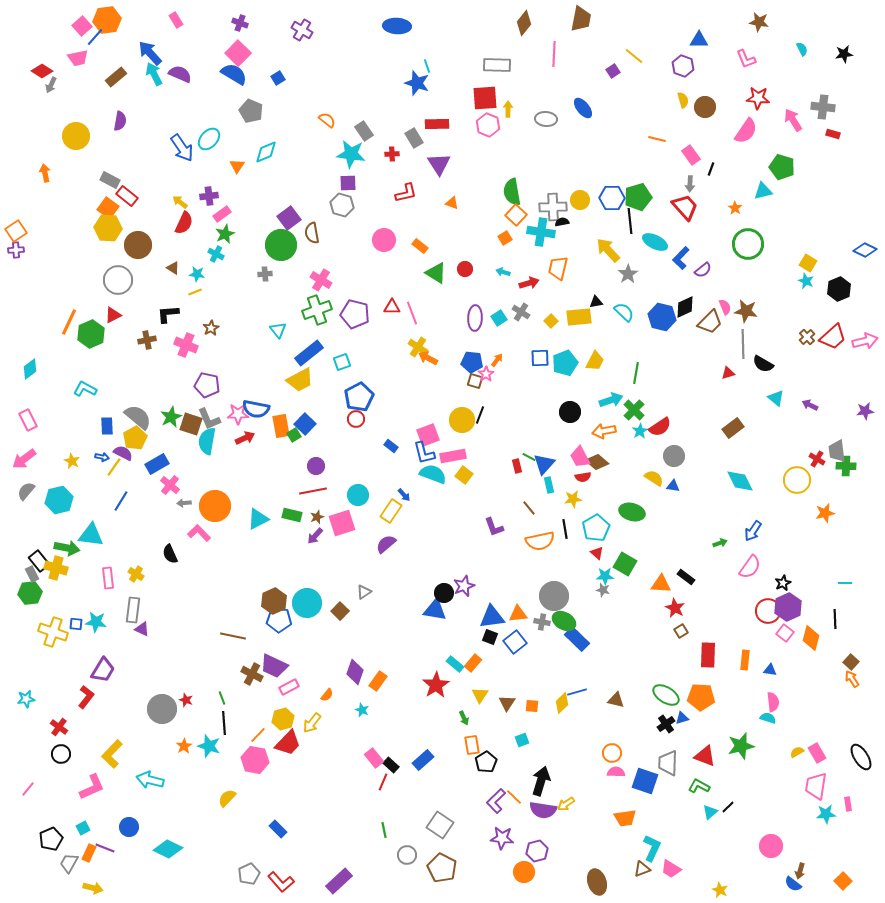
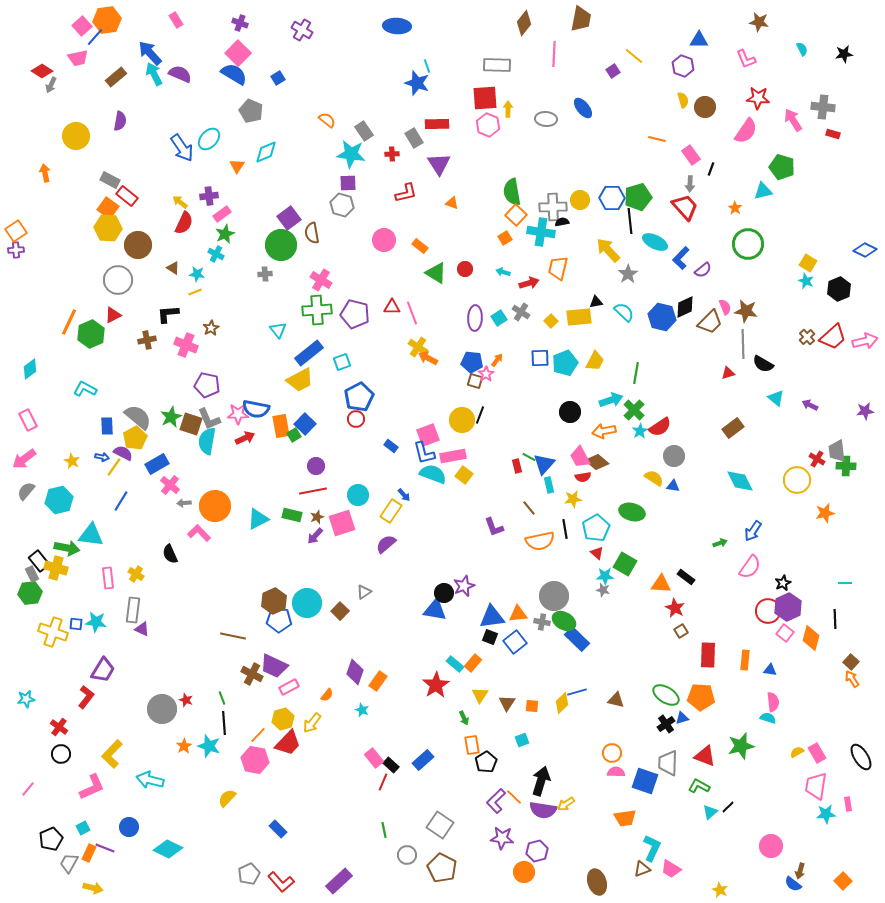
green cross at (317, 310): rotated 16 degrees clockwise
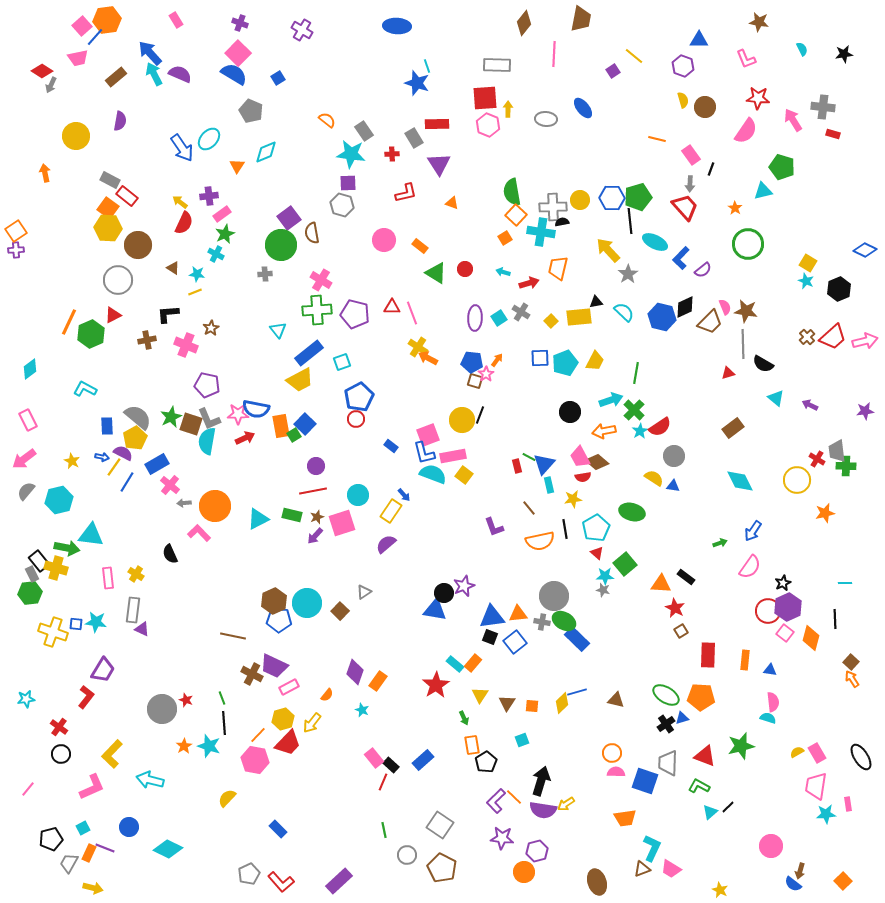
blue line at (121, 501): moved 6 px right, 19 px up
green square at (625, 564): rotated 20 degrees clockwise
black pentagon at (51, 839): rotated 10 degrees clockwise
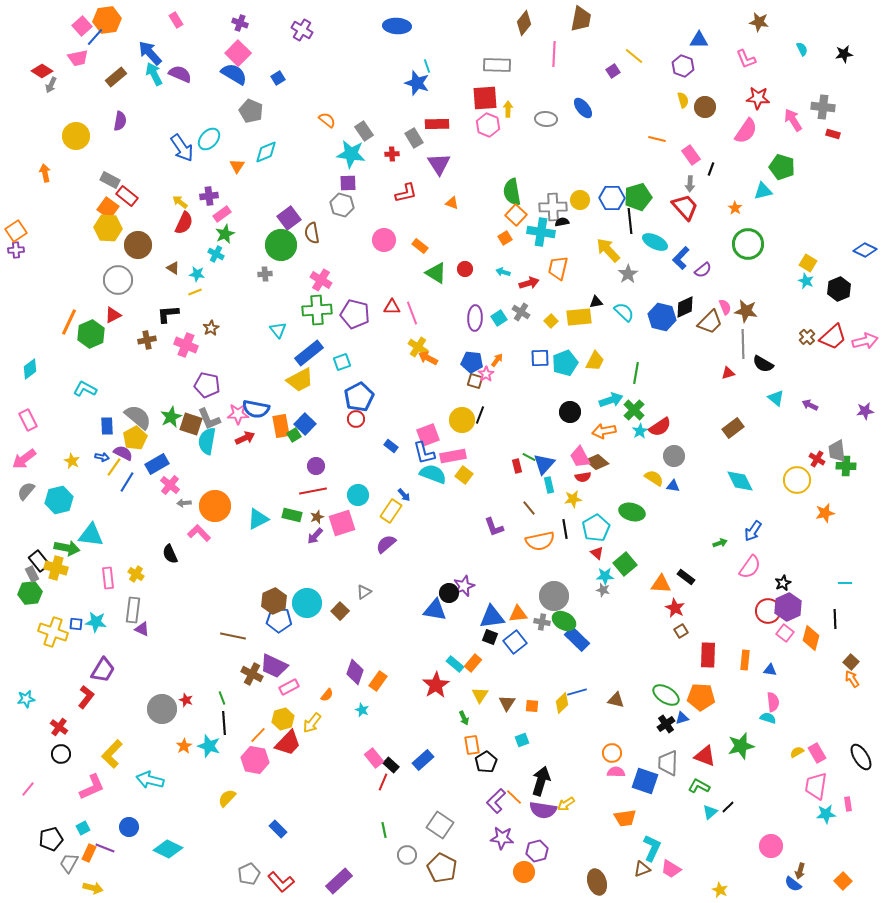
black circle at (444, 593): moved 5 px right
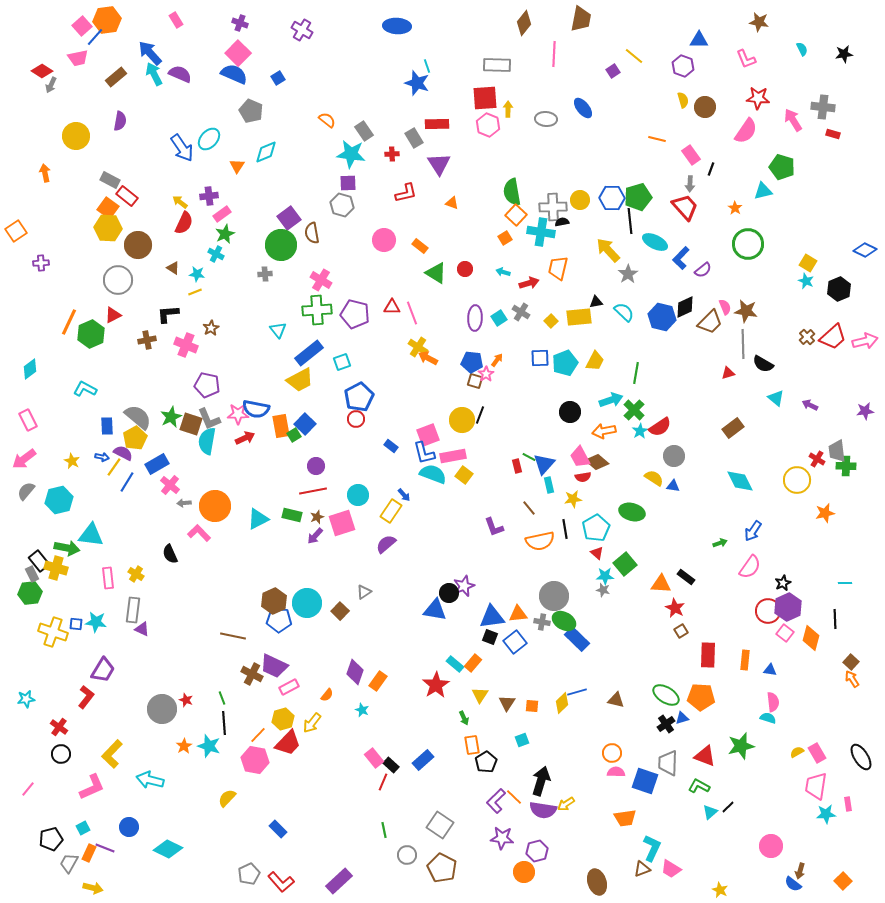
blue semicircle at (234, 74): rotated 8 degrees counterclockwise
purple cross at (16, 250): moved 25 px right, 13 px down
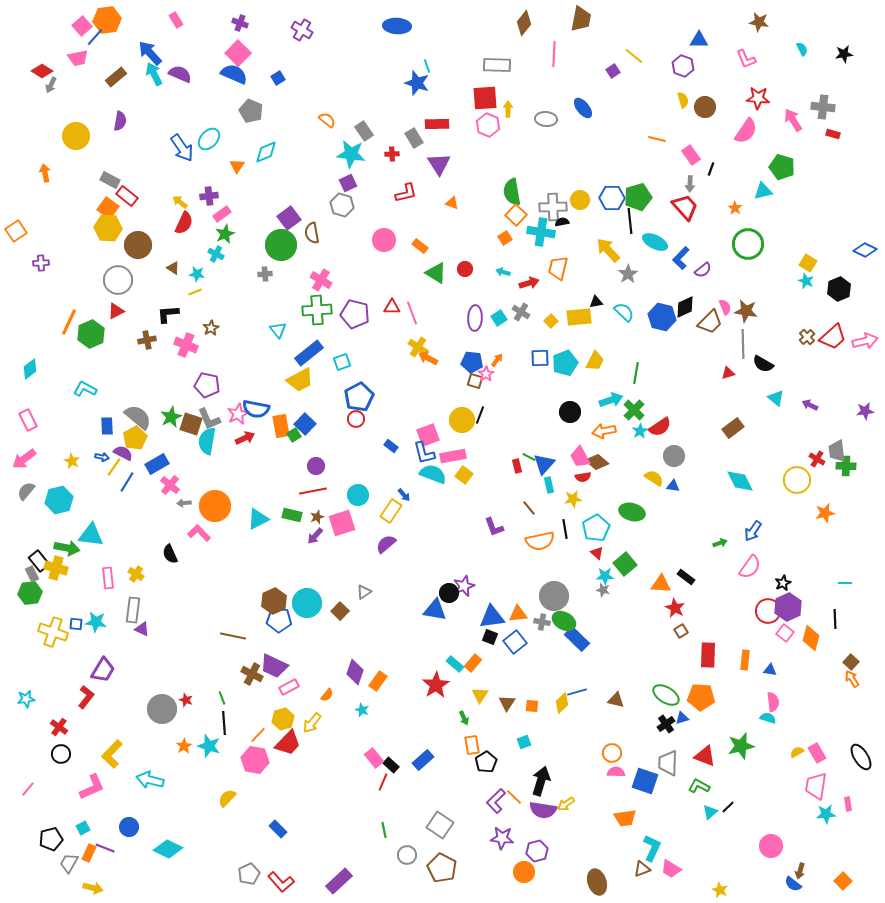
purple square at (348, 183): rotated 24 degrees counterclockwise
red triangle at (113, 315): moved 3 px right, 4 px up
pink star at (238, 414): rotated 25 degrees counterclockwise
cyan square at (522, 740): moved 2 px right, 2 px down
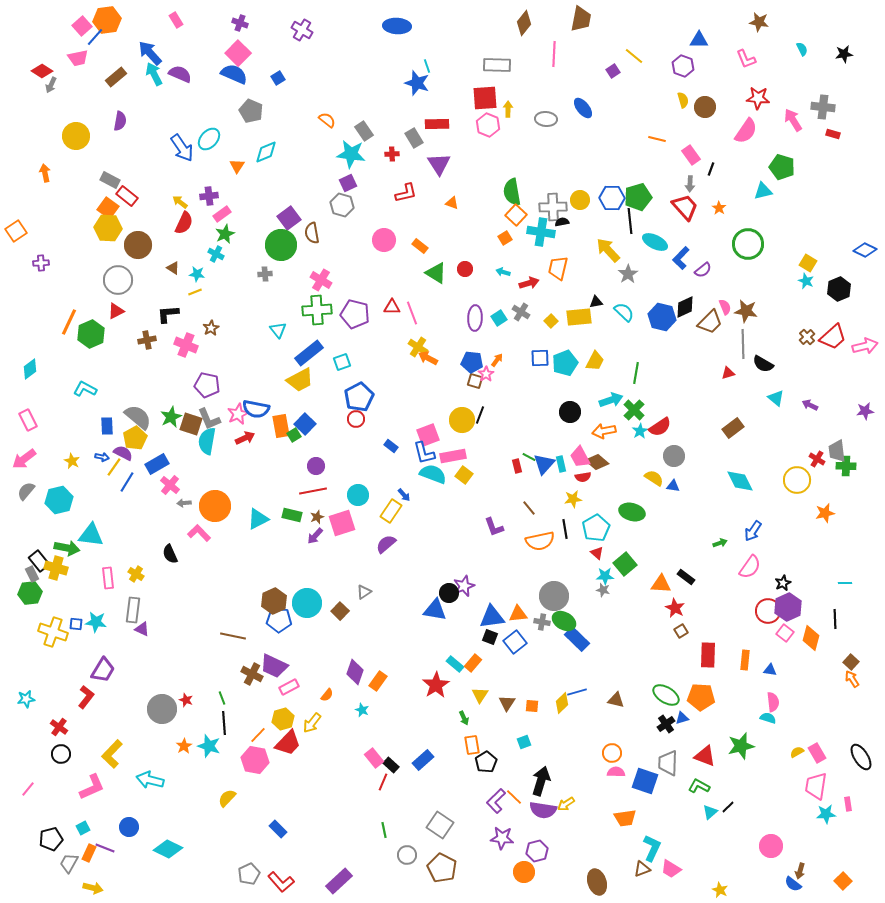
orange star at (735, 208): moved 16 px left
pink arrow at (865, 341): moved 5 px down
cyan rectangle at (549, 485): moved 12 px right, 21 px up
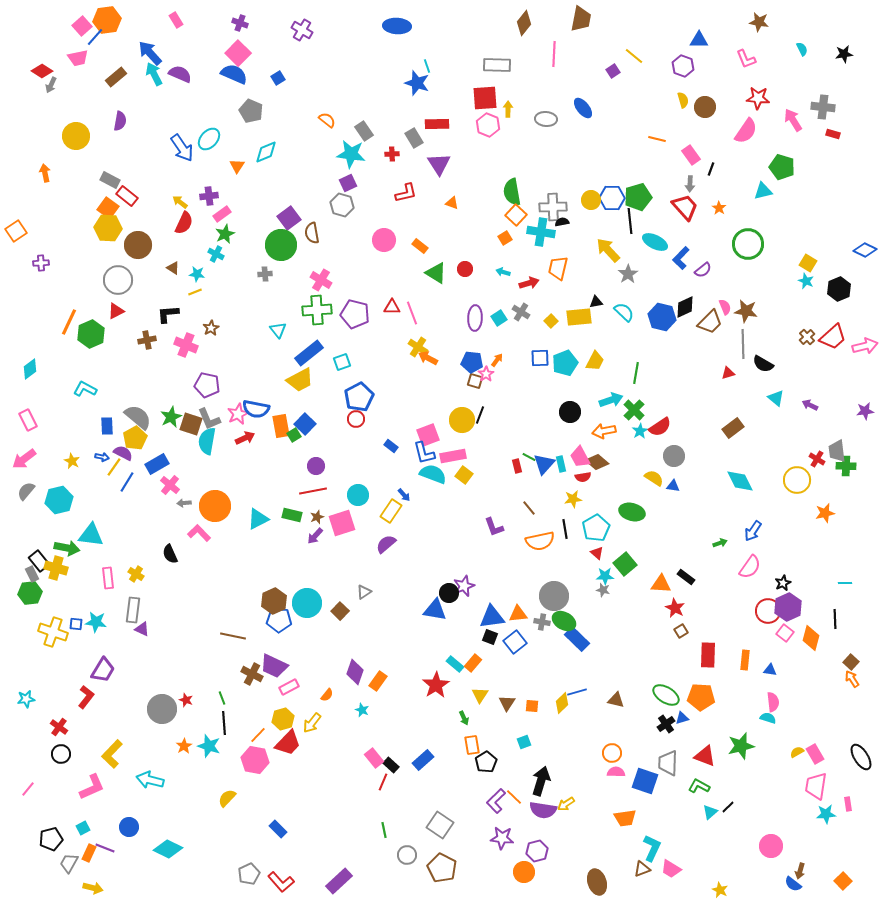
yellow circle at (580, 200): moved 11 px right
pink rectangle at (817, 753): moved 2 px left, 1 px down
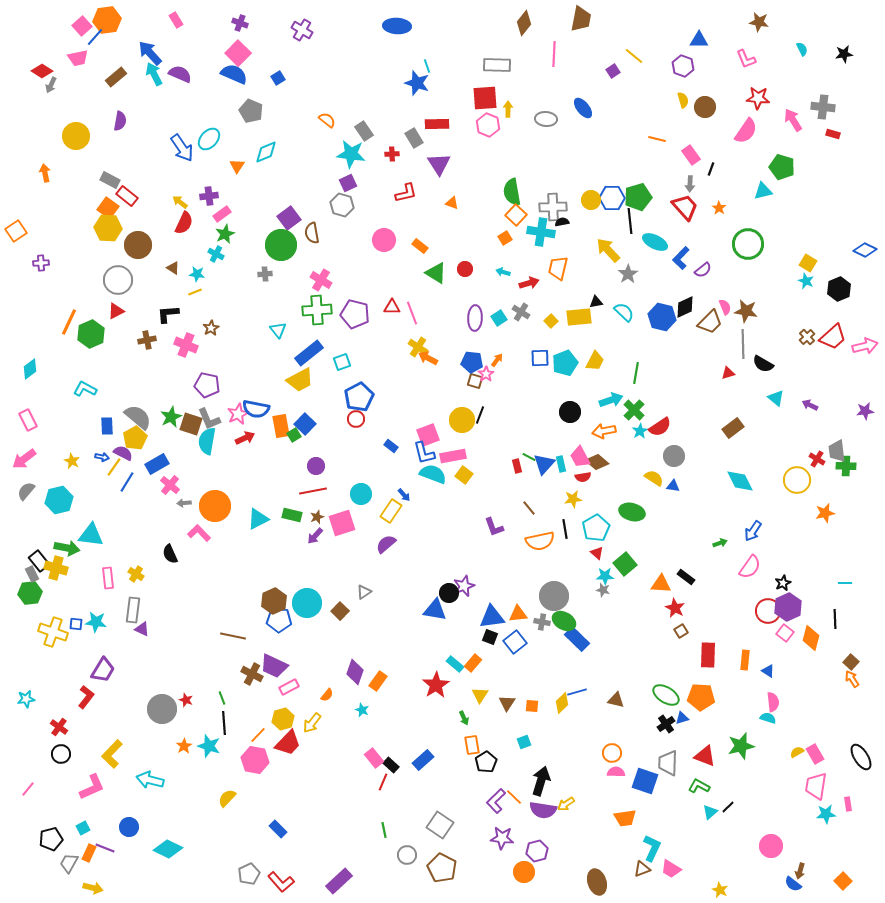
cyan circle at (358, 495): moved 3 px right, 1 px up
blue triangle at (770, 670): moved 2 px left, 1 px down; rotated 24 degrees clockwise
